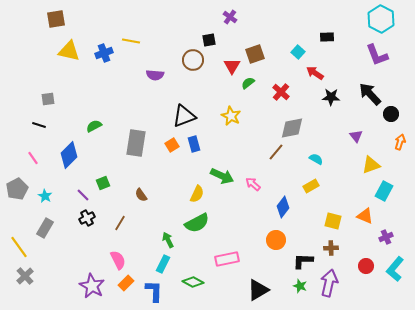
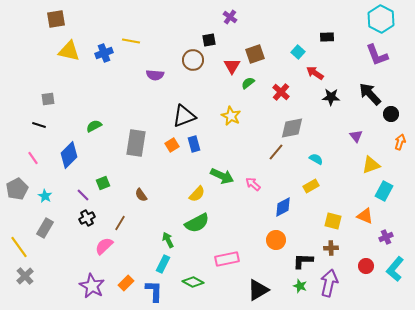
yellow semicircle at (197, 194): rotated 18 degrees clockwise
blue diamond at (283, 207): rotated 25 degrees clockwise
pink semicircle at (118, 260): moved 14 px left, 14 px up; rotated 108 degrees counterclockwise
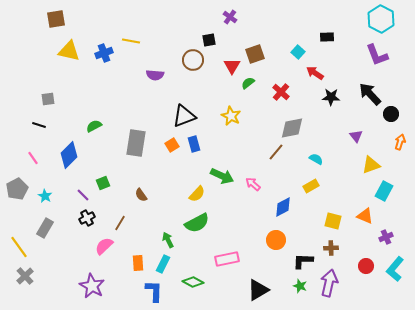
orange rectangle at (126, 283): moved 12 px right, 20 px up; rotated 49 degrees counterclockwise
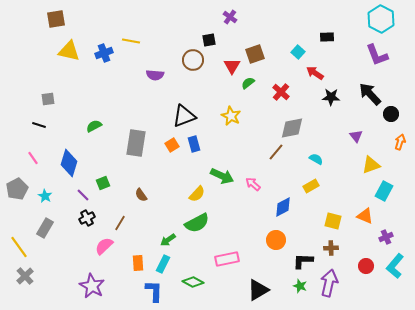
blue diamond at (69, 155): moved 8 px down; rotated 28 degrees counterclockwise
green arrow at (168, 240): rotated 98 degrees counterclockwise
cyan L-shape at (395, 269): moved 3 px up
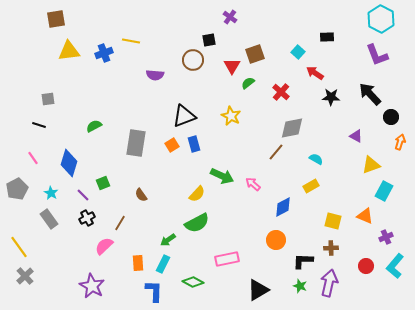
yellow triangle at (69, 51): rotated 20 degrees counterclockwise
black circle at (391, 114): moved 3 px down
purple triangle at (356, 136): rotated 24 degrees counterclockwise
cyan star at (45, 196): moved 6 px right, 3 px up
gray rectangle at (45, 228): moved 4 px right, 9 px up; rotated 66 degrees counterclockwise
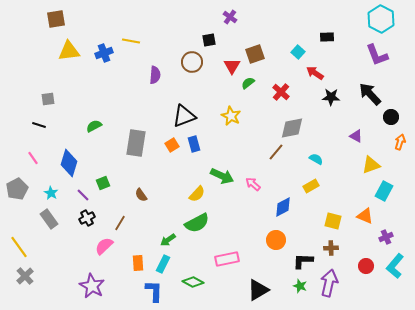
brown circle at (193, 60): moved 1 px left, 2 px down
purple semicircle at (155, 75): rotated 90 degrees counterclockwise
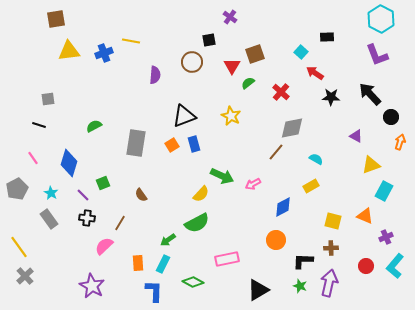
cyan square at (298, 52): moved 3 px right
pink arrow at (253, 184): rotated 70 degrees counterclockwise
yellow semicircle at (197, 194): moved 4 px right
black cross at (87, 218): rotated 35 degrees clockwise
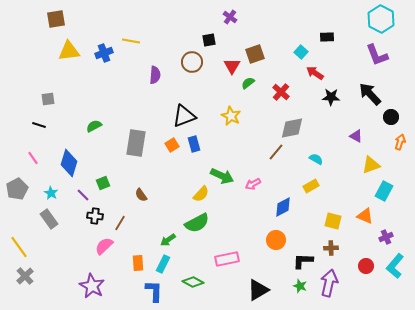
black cross at (87, 218): moved 8 px right, 2 px up
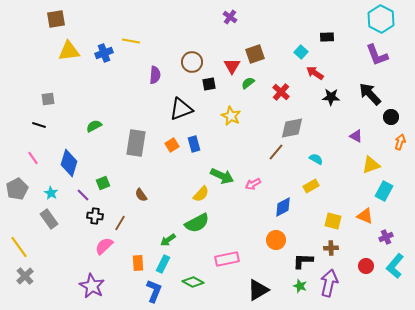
black square at (209, 40): moved 44 px down
black triangle at (184, 116): moved 3 px left, 7 px up
blue L-shape at (154, 291): rotated 20 degrees clockwise
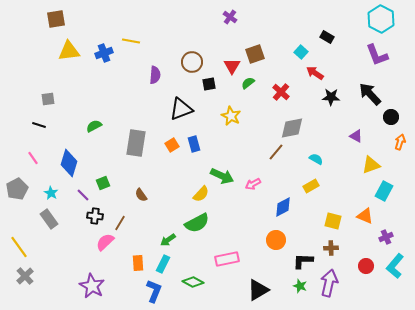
black rectangle at (327, 37): rotated 32 degrees clockwise
pink semicircle at (104, 246): moved 1 px right, 4 px up
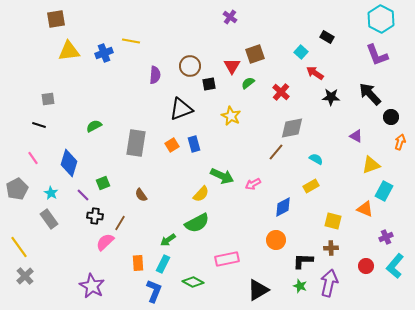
brown circle at (192, 62): moved 2 px left, 4 px down
orange triangle at (365, 216): moved 7 px up
